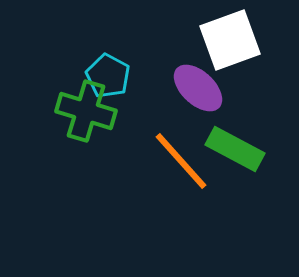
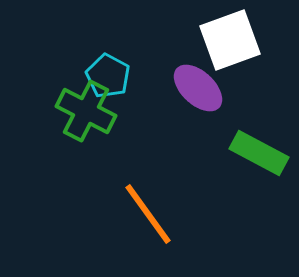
green cross: rotated 10 degrees clockwise
green rectangle: moved 24 px right, 4 px down
orange line: moved 33 px left, 53 px down; rotated 6 degrees clockwise
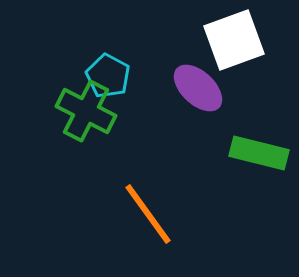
white square: moved 4 px right
green rectangle: rotated 14 degrees counterclockwise
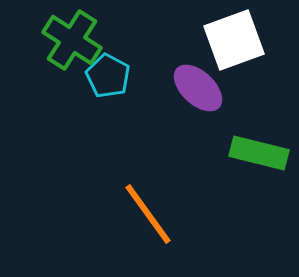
green cross: moved 14 px left, 71 px up; rotated 6 degrees clockwise
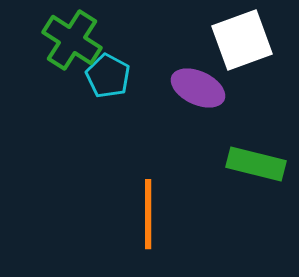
white square: moved 8 px right
purple ellipse: rotated 18 degrees counterclockwise
green rectangle: moved 3 px left, 11 px down
orange line: rotated 36 degrees clockwise
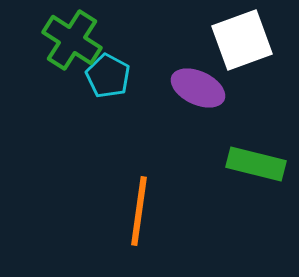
orange line: moved 9 px left, 3 px up; rotated 8 degrees clockwise
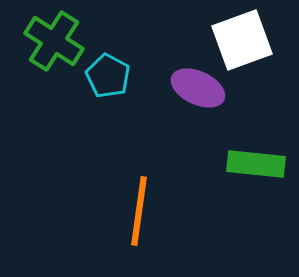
green cross: moved 18 px left, 1 px down
green rectangle: rotated 8 degrees counterclockwise
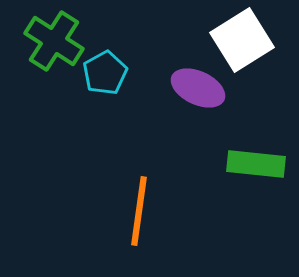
white square: rotated 12 degrees counterclockwise
cyan pentagon: moved 3 px left, 3 px up; rotated 15 degrees clockwise
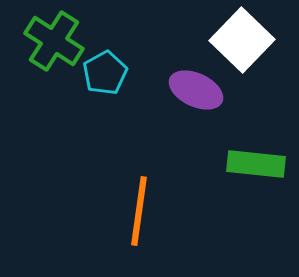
white square: rotated 14 degrees counterclockwise
purple ellipse: moved 2 px left, 2 px down
